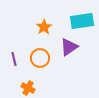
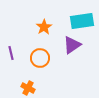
purple triangle: moved 3 px right, 2 px up
purple line: moved 3 px left, 6 px up
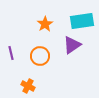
orange star: moved 1 px right, 3 px up
orange circle: moved 2 px up
orange cross: moved 2 px up
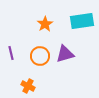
purple triangle: moved 7 px left, 9 px down; rotated 18 degrees clockwise
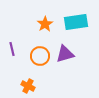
cyan rectangle: moved 6 px left, 1 px down
purple line: moved 1 px right, 4 px up
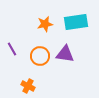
orange star: rotated 21 degrees clockwise
purple line: rotated 16 degrees counterclockwise
purple triangle: rotated 24 degrees clockwise
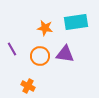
orange star: moved 4 px down; rotated 21 degrees clockwise
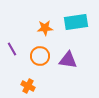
orange star: rotated 14 degrees counterclockwise
purple triangle: moved 3 px right, 6 px down
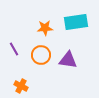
purple line: moved 2 px right
orange circle: moved 1 px right, 1 px up
orange cross: moved 7 px left
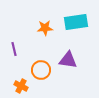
purple line: rotated 16 degrees clockwise
orange circle: moved 15 px down
